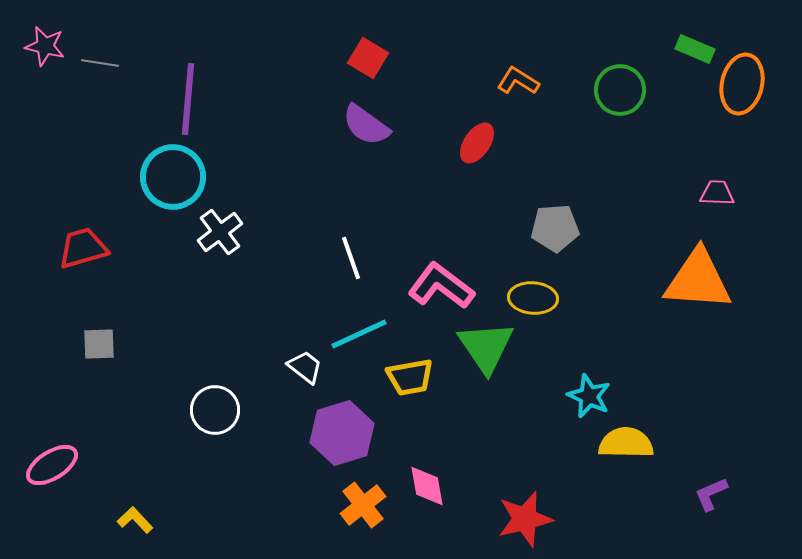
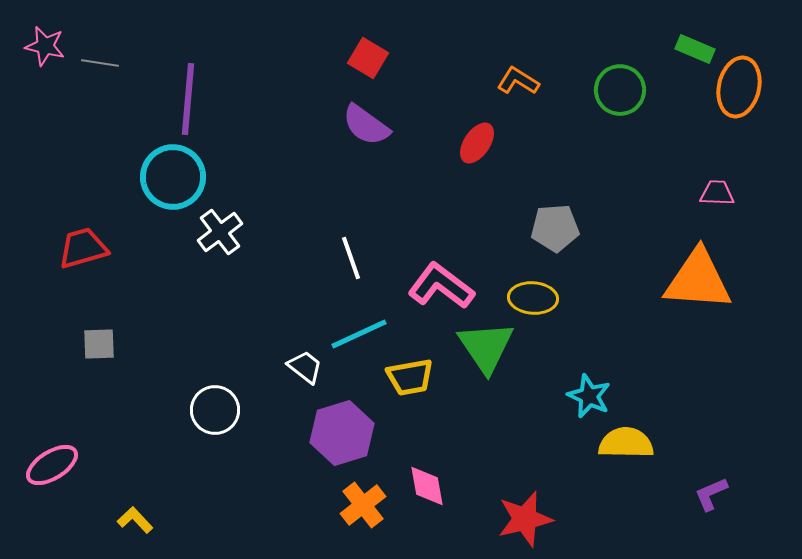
orange ellipse: moved 3 px left, 3 px down
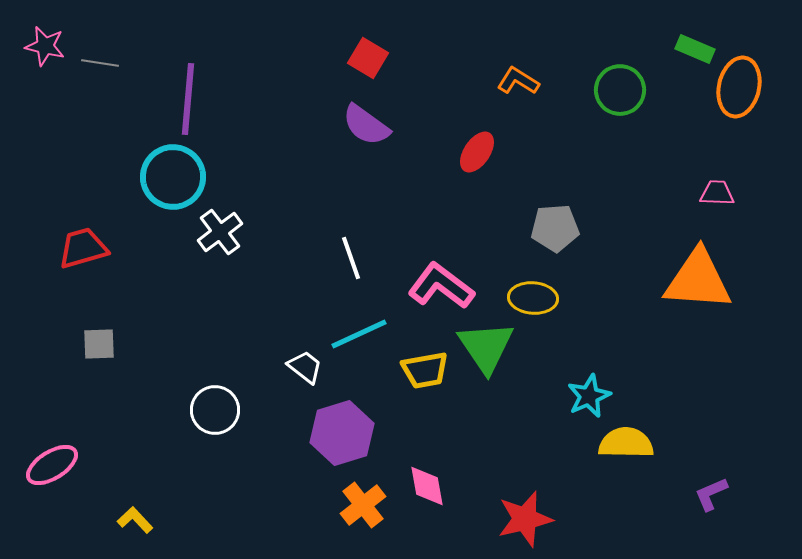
red ellipse: moved 9 px down
yellow trapezoid: moved 15 px right, 7 px up
cyan star: rotated 24 degrees clockwise
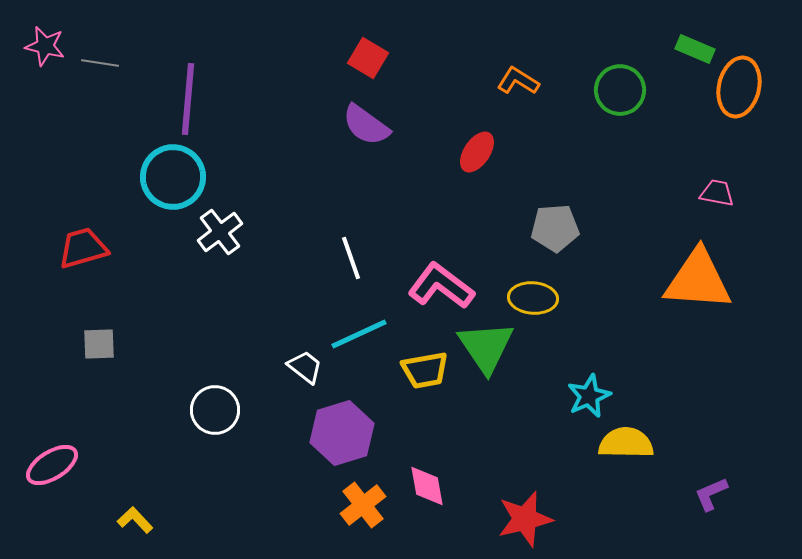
pink trapezoid: rotated 9 degrees clockwise
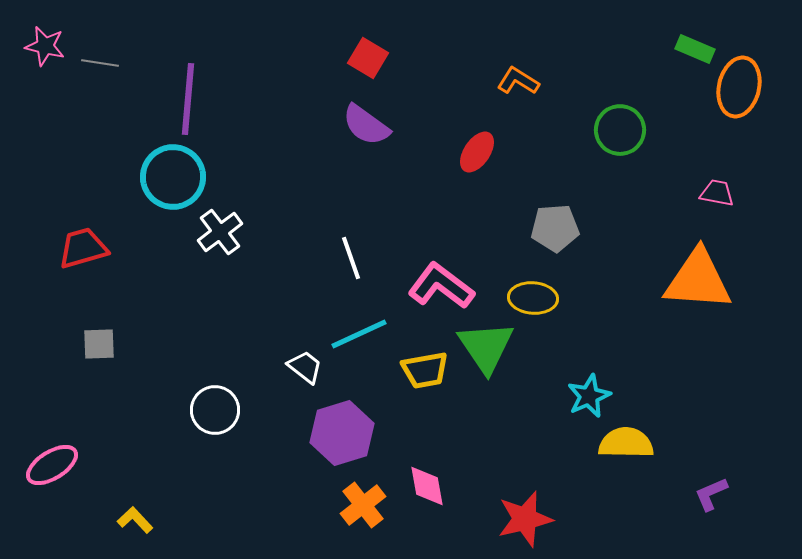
green circle: moved 40 px down
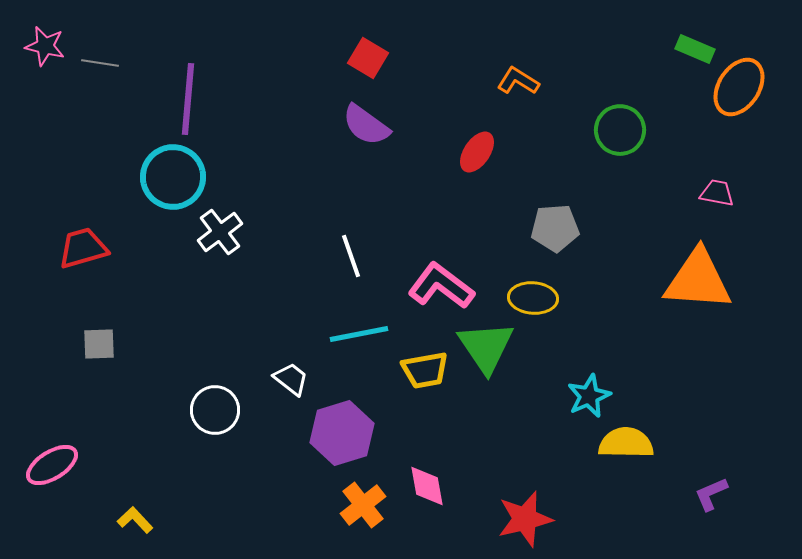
orange ellipse: rotated 20 degrees clockwise
white line: moved 2 px up
cyan line: rotated 14 degrees clockwise
white trapezoid: moved 14 px left, 12 px down
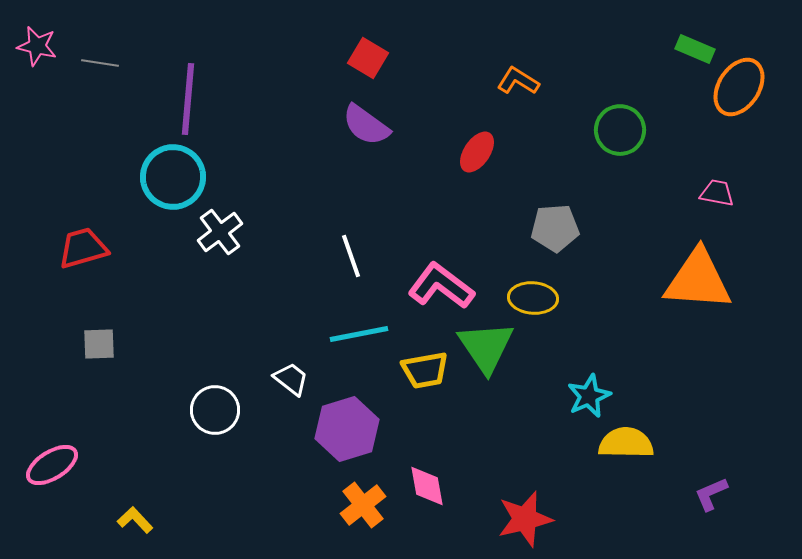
pink star: moved 8 px left
purple hexagon: moved 5 px right, 4 px up
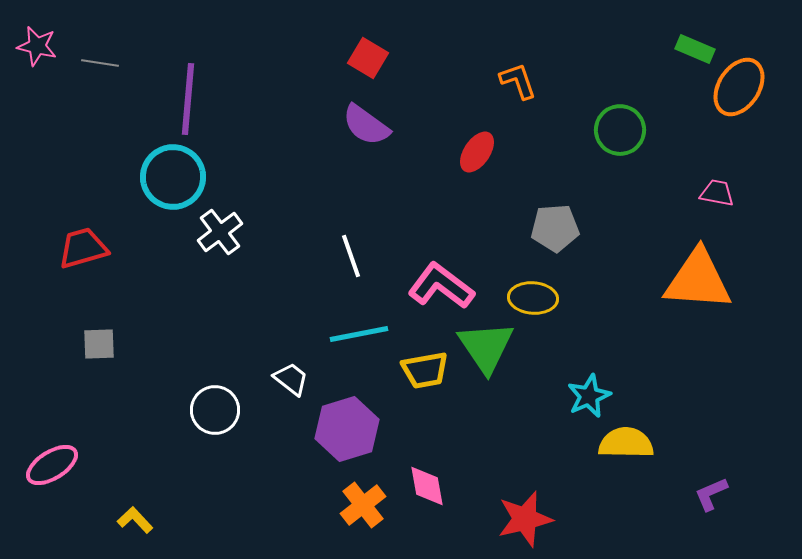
orange L-shape: rotated 39 degrees clockwise
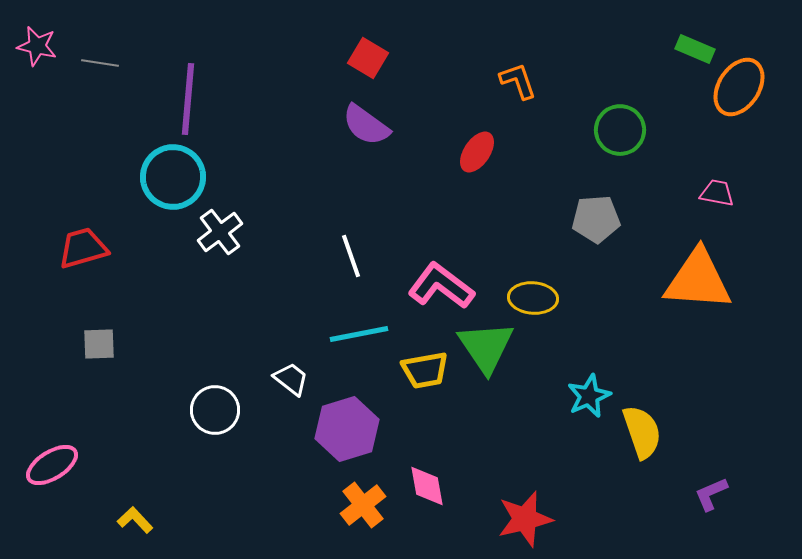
gray pentagon: moved 41 px right, 9 px up
yellow semicircle: moved 16 px right, 11 px up; rotated 70 degrees clockwise
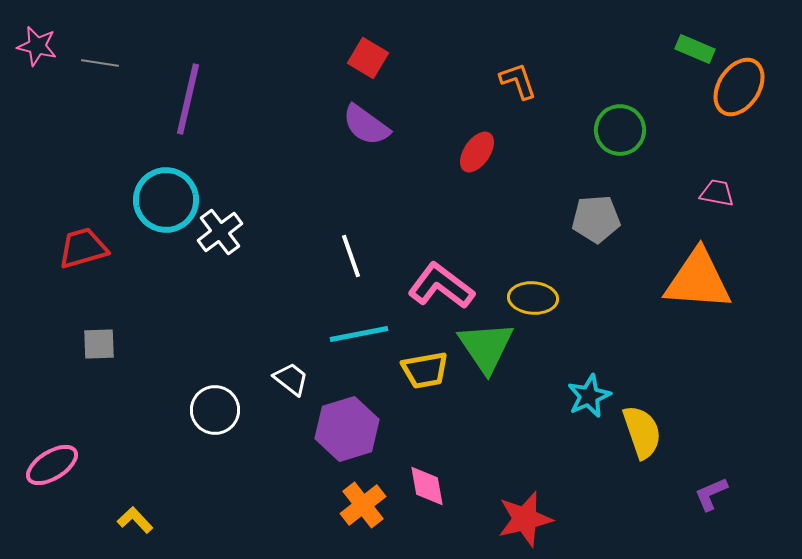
purple line: rotated 8 degrees clockwise
cyan circle: moved 7 px left, 23 px down
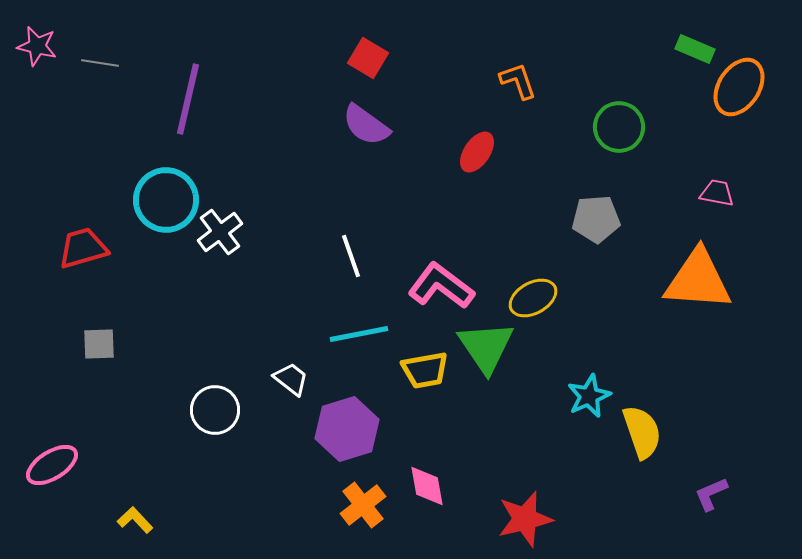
green circle: moved 1 px left, 3 px up
yellow ellipse: rotated 33 degrees counterclockwise
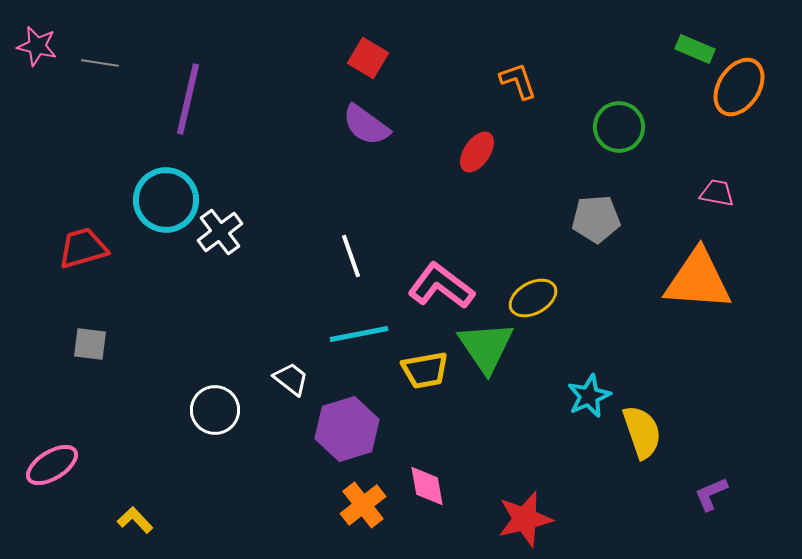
gray square: moved 9 px left; rotated 9 degrees clockwise
